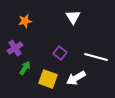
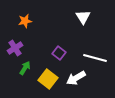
white triangle: moved 10 px right
purple square: moved 1 px left
white line: moved 1 px left, 1 px down
yellow square: rotated 18 degrees clockwise
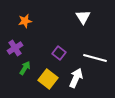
white arrow: rotated 144 degrees clockwise
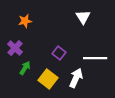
purple cross: rotated 14 degrees counterclockwise
white line: rotated 15 degrees counterclockwise
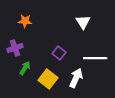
white triangle: moved 5 px down
orange star: rotated 16 degrees clockwise
purple cross: rotated 28 degrees clockwise
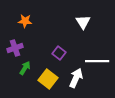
white line: moved 2 px right, 3 px down
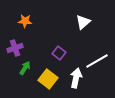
white triangle: rotated 21 degrees clockwise
white line: rotated 30 degrees counterclockwise
white arrow: rotated 12 degrees counterclockwise
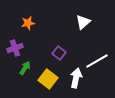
orange star: moved 3 px right, 2 px down; rotated 16 degrees counterclockwise
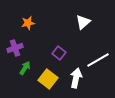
white line: moved 1 px right, 1 px up
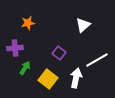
white triangle: moved 3 px down
purple cross: rotated 14 degrees clockwise
white line: moved 1 px left
